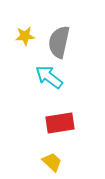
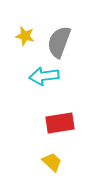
yellow star: rotated 18 degrees clockwise
gray semicircle: rotated 8 degrees clockwise
cyan arrow: moved 5 px left, 1 px up; rotated 44 degrees counterclockwise
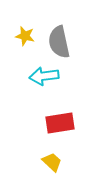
gray semicircle: rotated 32 degrees counterclockwise
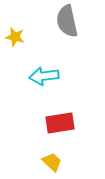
yellow star: moved 10 px left, 1 px down
gray semicircle: moved 8 px right, 21 px up
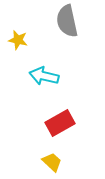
yellow star: moved 3 px right, 3 px down
cyan arrow: rotated 20 degrees clockwise
red rectangle: rotated 20 degrees counterclockwise
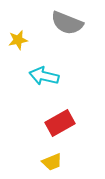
gray semicircle: moved 2 px down; rotated 56 degrees counterclockwise
yellow star: rotated 24 degrees counterclockwise
yellow trapezoid: rotated 115 degrees clockwise
